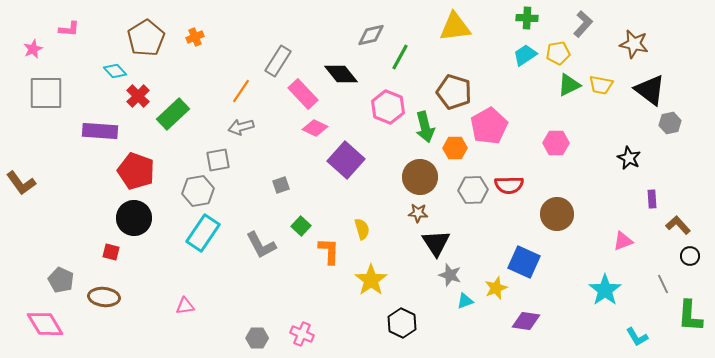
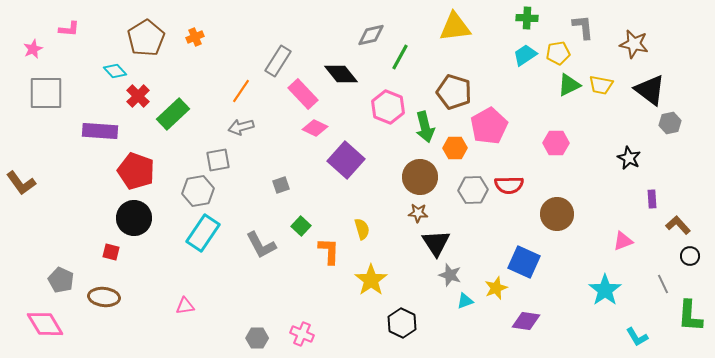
gray L-shape at (583, 24): moved 3 px down; rotated 48 degrees counterclockwise
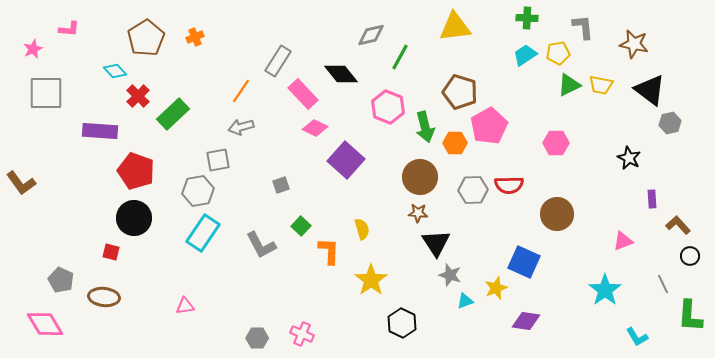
brown pentagon at (454, 92): moved 6 px right
orange hexagon at (455, 148): moved 5 px up
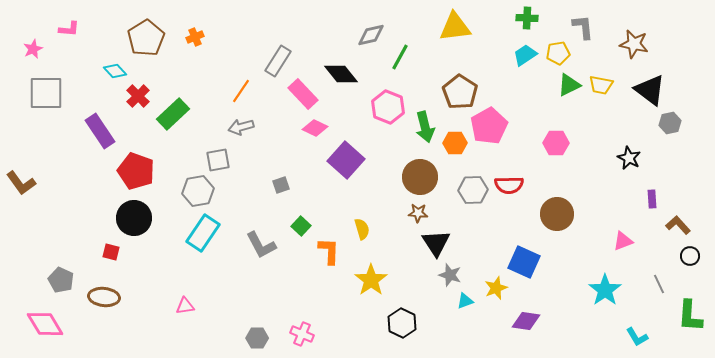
brown pentagon at (460, 92): rotated 16 degrees clockwise
purple rectangle at (100, 131): rotated 52 degrees clockwise
gray line at (663, 284): moved 4 px left
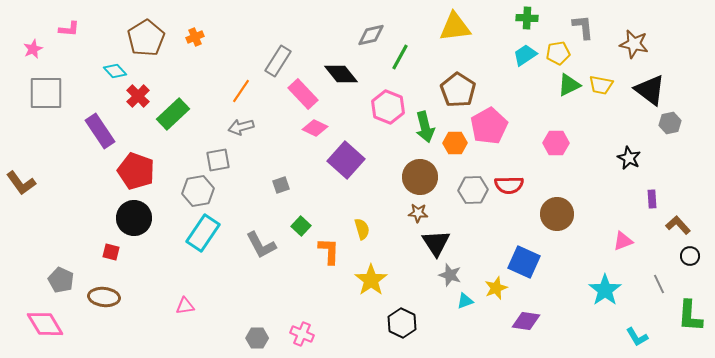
brown pentagon at (460, 92): moved 2 px left, 2 px up
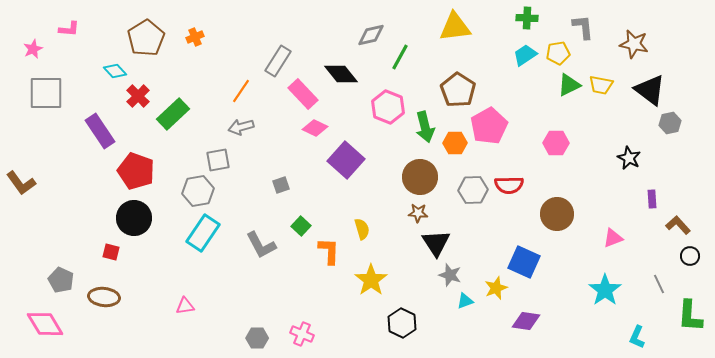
pink triangle at (623, 241): moved 10 px left, 3 px up
cyan L-shape at (637, 337): rotated 55 degrees clockwise
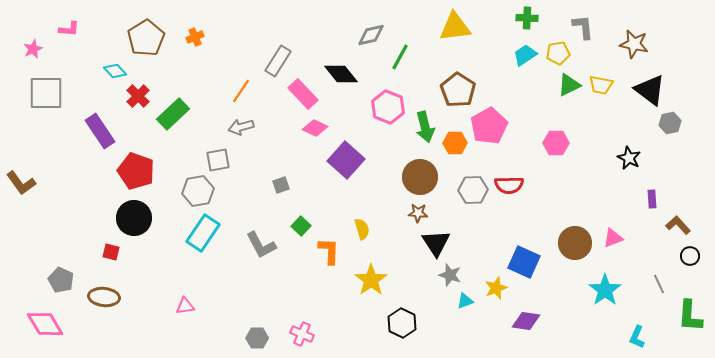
brown circle at (557, 214): moved 18 px right, 29 px down
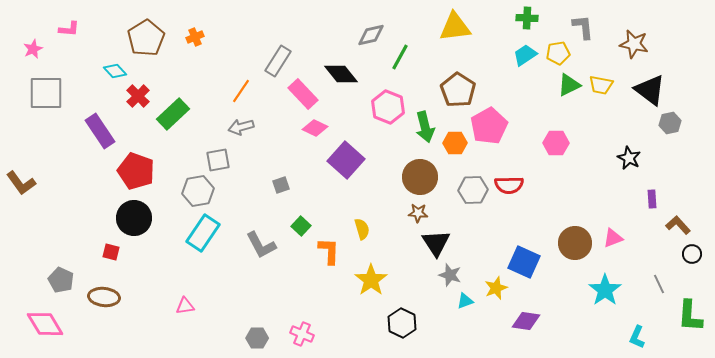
black circle at (690, 256): moved 2 px right, 2 px up
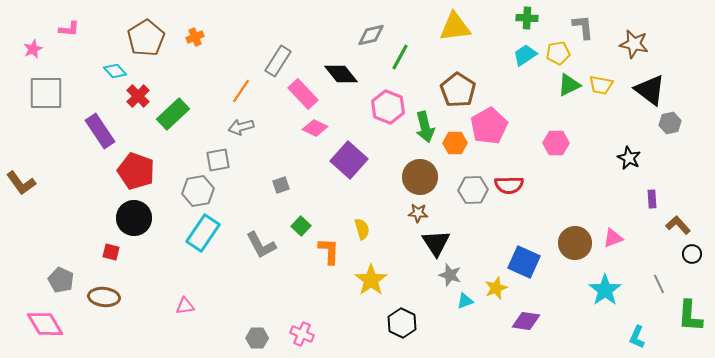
purple square at (346, 160): moved 3 px right
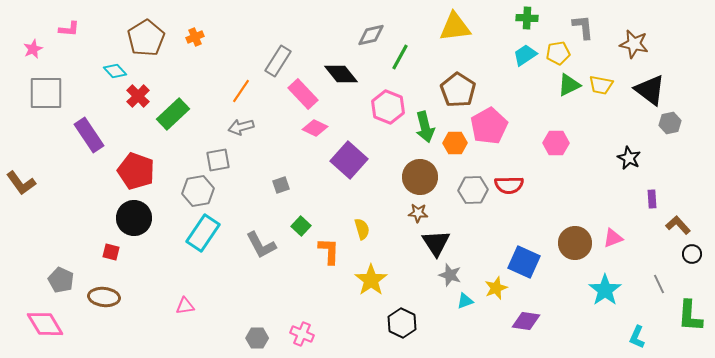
purple rectangle at (100, 131): moved 11 px left, 4 px down
